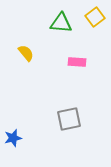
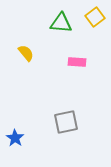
gray square: moved 3 px left, 3 px down
blue star: moved 2 px right; rotated 24 degrees counterclockwise
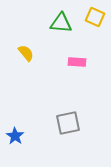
yellow square: rotated 30 degrees counterclockwise
gray square: moved 2 px right, 1 px down
blue star: moved 2 px up
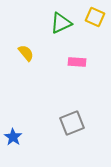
green triangle: rotated 30 degrees counterclockwise
gray square: moved 4 px right; rotated 10 degrees counterclockwise
blue star: moved 2 px left, 1 px down
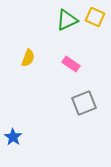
green triangle: moved 6 px right, 3 px up
yellow semicircle: moved 2 px right, 5 px down; rotated 60 degrees clockwise
pink rectangle: moved 6 px left, 2 px down; rotated 30 degrees clockwise
gray square: moved 12 px right, 20 px up
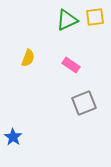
yellow square: rotated 30 degrees counterclockwise
pink rectangle: moved 1 px down
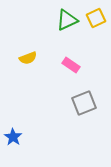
yellow square: moved 1 px right, 1 px down; rotated 18 degrees counterclockwise
yellow semicircle: rotated 48 degrees clockwise
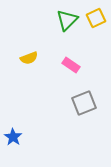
green triangle: rotated 20 degrees counterclockwise
yellow semicircle: moved 1 px right
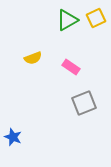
green triangle: rotated 15 degrees clockwise
yellow semicircle: moved 4 px right
pink rectangle: moved 2 px down
blue star: rotated 12 degrees counterclockwise
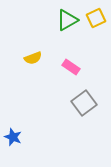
gray square: rotated 15 degrees counterclockwise
